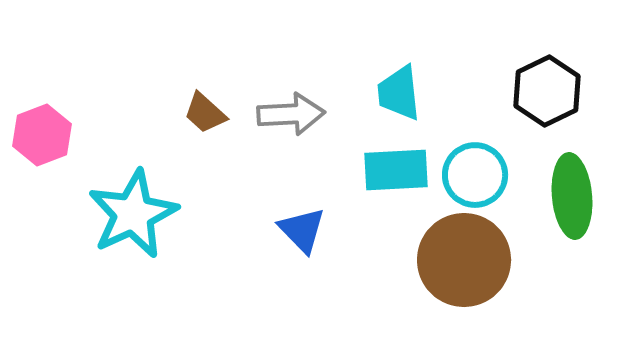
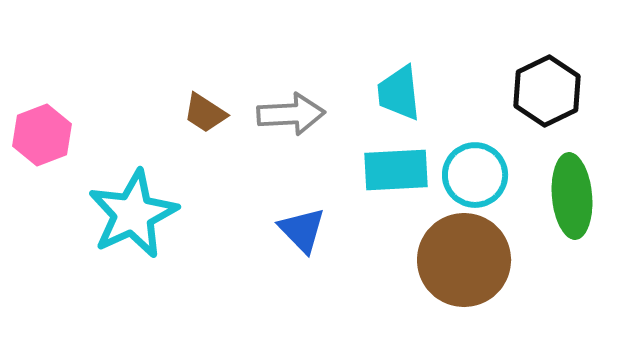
brown trapezoid: rotated 9 degrees counterclockwise
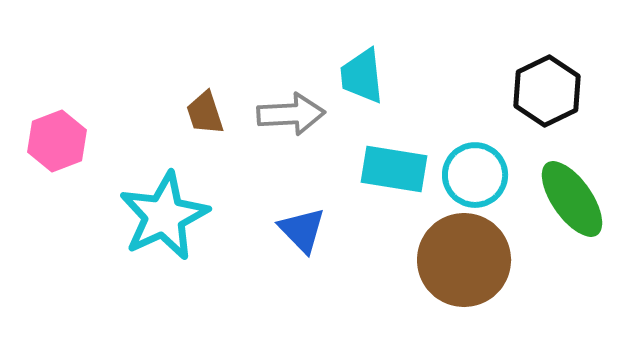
cyan trapezoid: moved 37 px left, 17 px up
brown trapezoid: rotated 39 degrees clockwise
pink hexagon: moved 15 px right, 6 px down
cyan rectangle: moved 2 px left, 1 px up; rotated 12 degrees clockwise
green ellipse: moved 3 px down; rotated 30 degrees counterclockwise
cyan star: moved 31 px right, 2 px down
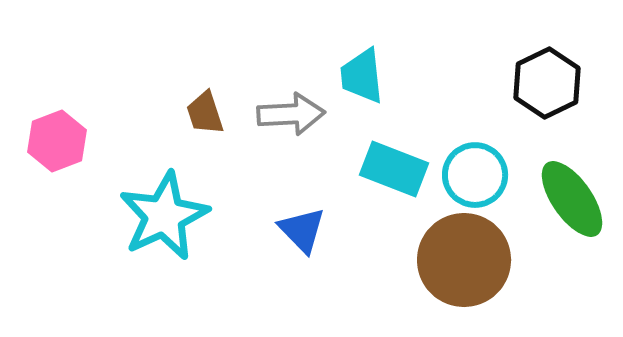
black hexagon: moved 8 px up
cyan rectangle: rotated 12 degrees clockwise
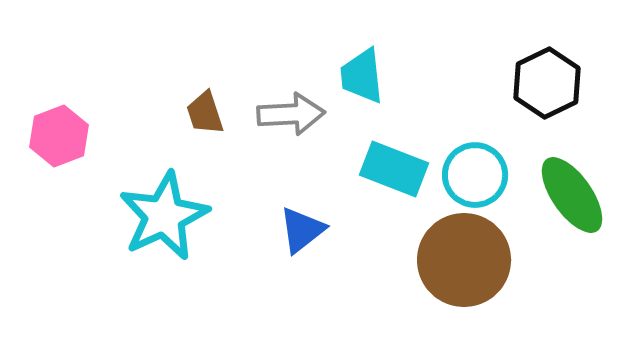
pink hexagon: moved 2 px right, 5 px up
green ellipse: moved 4 px up
blue triangle: rotated 36 degrees clockwise
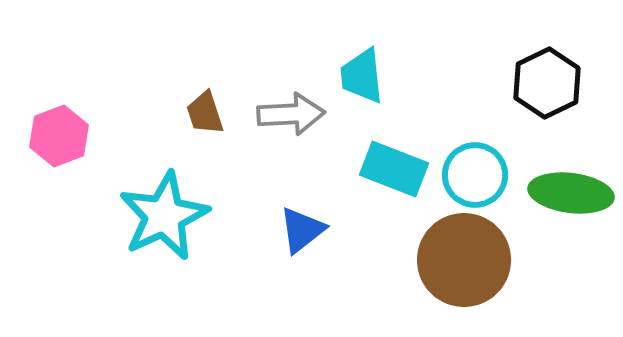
green ellipse: moved 1 px left, 2 px up; rotated 48 degrees counterclockwise
